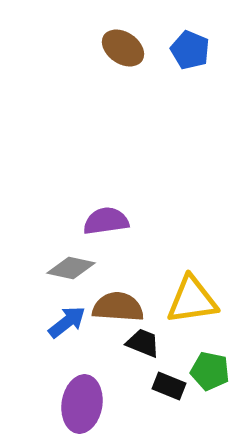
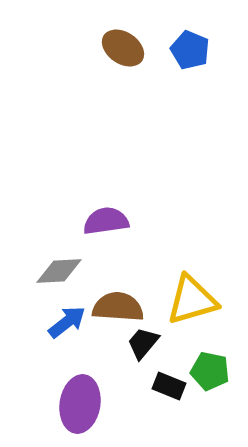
gray diamond: moved 12 px left, 3 px down; rotated 15 degrees counterclockwise
yellow triangle: rotated 8 degrees counterclockwise
black trapezoid: rotated 72 degrees counterclockwise
purple ellipse: moved 2 px left
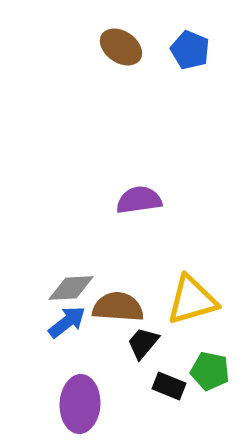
brown ellipse: moved 2 px left, 1 px up
purple semicircle: moved 33 px right, 21 px up
gray diamond: moved 12 px right, 17 px down
purple ellipse: rotated 6 degrees counterclockwise
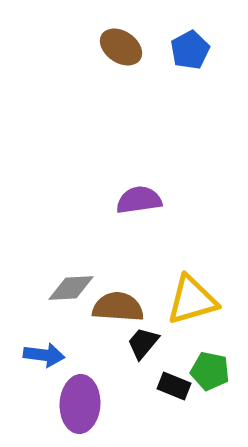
blue pentagon: rotated 21 degrees clockwise
blue arrow: moved 23 px left, 33 px down; rotated 45 degrees clockwise
black rectangle: moved 5 px right
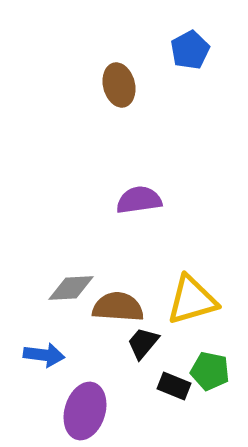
brown ellipse: moved 2 px left, 38 px down; rotated 42 degrees clockwise
purple ellipse: moved 5 px right, 7 px down; rotated 14 degrees clockwise
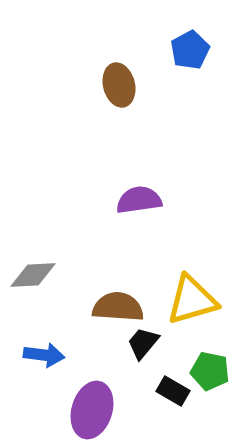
gray diamond: moved 38 px left, 13 px up
black rectangle: moved 1 px left, 5 px down; rotated 8 degrees clockwise
purple ellipse: moved 7 px right, 1 px up
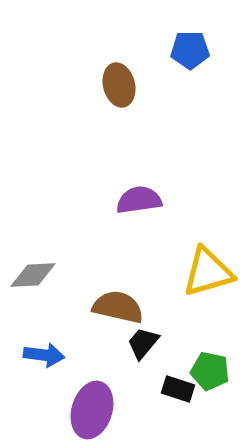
blue pentagon: rotated 27 degrees clockwise
yellow triangle: moved 16 px right, 28 px up
brown semicircle: rotated 9 degrees clockwise
black rectangle: moved 5 px right, 2 px up; rotated 12 degrees counterclockwise
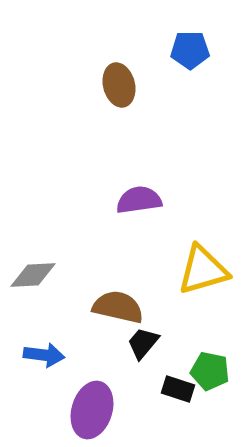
yellow triangle: moved 5 px left, 2 px up
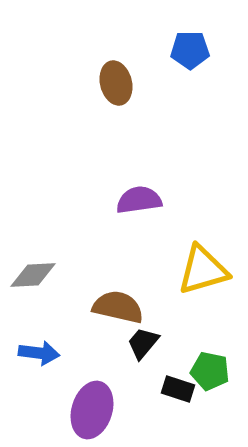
brown ellipse: moved 3 px left, 2 px up
blue arrow: moved 5 px left, 2 px up
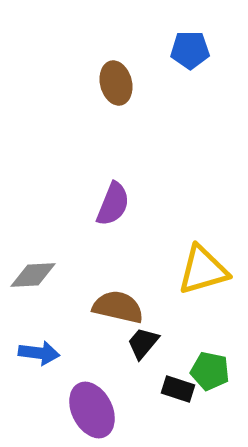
purple semicircle: moved 26 px left, 4 px down; rotated 120 degrees clockwise
purple ellipse: rotated 44 degrees counterclockwise
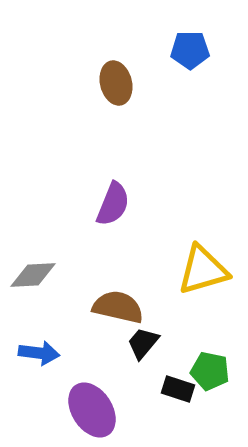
purple ellipse: rotated 6 degrees counterclockwise
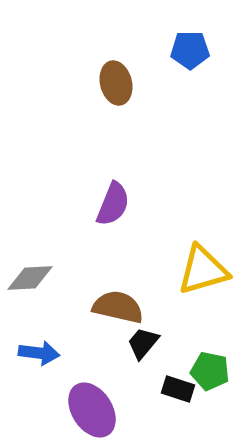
gray diamond: moved 3 px left, 3 px down
